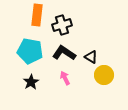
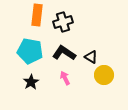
black cross: moved 1 px right, 3 px up
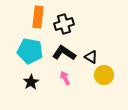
orange rectangle: moved 1 px right, 2 px down
black cross: moved 1 px right, 2 px down
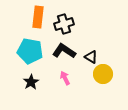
black L-shape: moved 2 px up
yellow circle: moved 1 px left, 1 px up
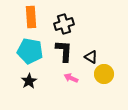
orange rectangle: moved 7 px left; rotated 10 degrees counterclockwise
black L-shape: rotated 60 degrees clockwise
yellow circle: moved 1 px right
pink arrow: moved 6 px right; rotated 40 degrees counterclockwise
black star: moved 2 px left, 1 px up
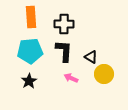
black cross: rotated 18 degrees clockwise
cyan pentagon: rotated 15 degrees counterclockwise
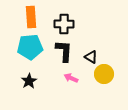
cyan pentagon: moved 4 px up
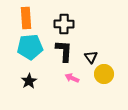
orange rectangle: moved 5 px left, 1 px down
black triangle: rotated 24 degrees clockwise
pink arrow: moved 1 px right
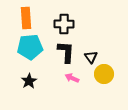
black L-shape: moved 2 px right, 1 px down
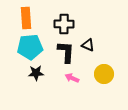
black triangle: moved 3 px left, 12 px up; rotated 32 degrees counterclockwise
black star: moved 7 px right, 8 px up; rotated 28 degrees clockwise
